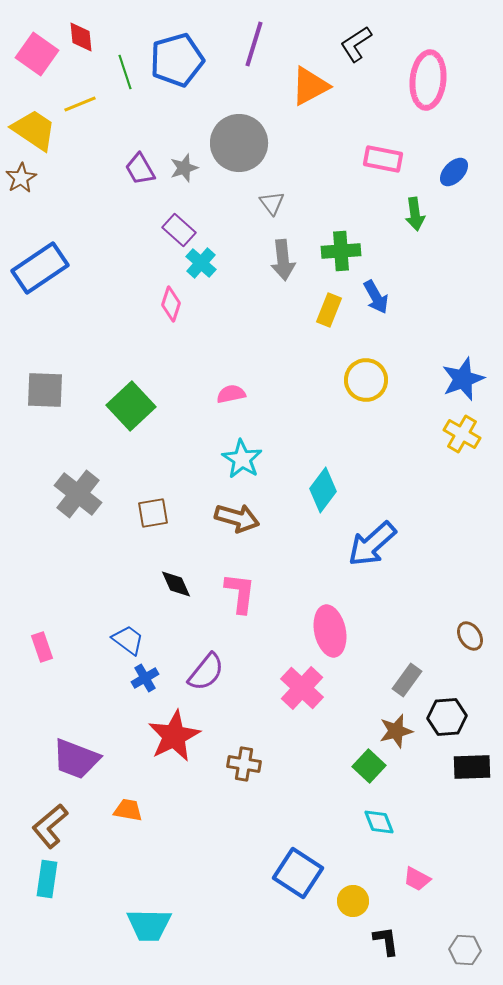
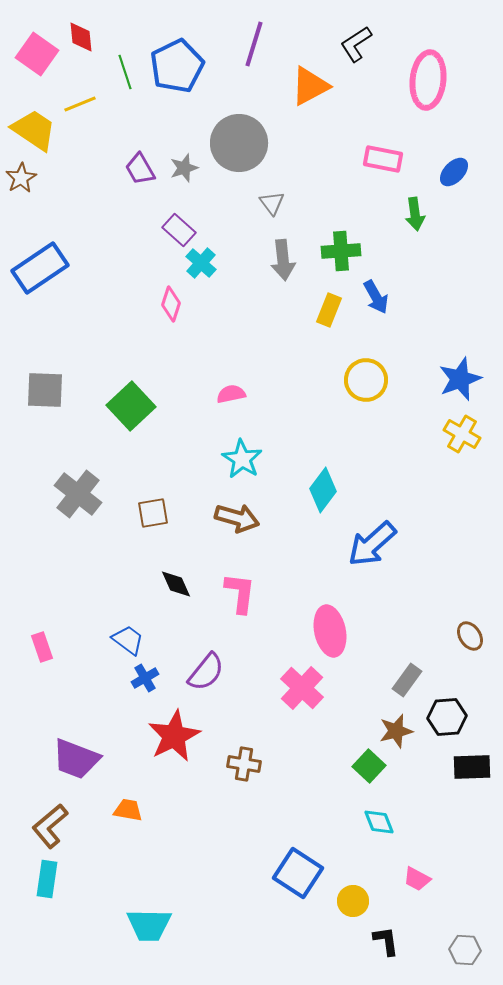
blue pentagon at (177, 60): moved 6 px down; rotated 10 degrees counterclockwise
blue star at (463, 379): moved 3 px left
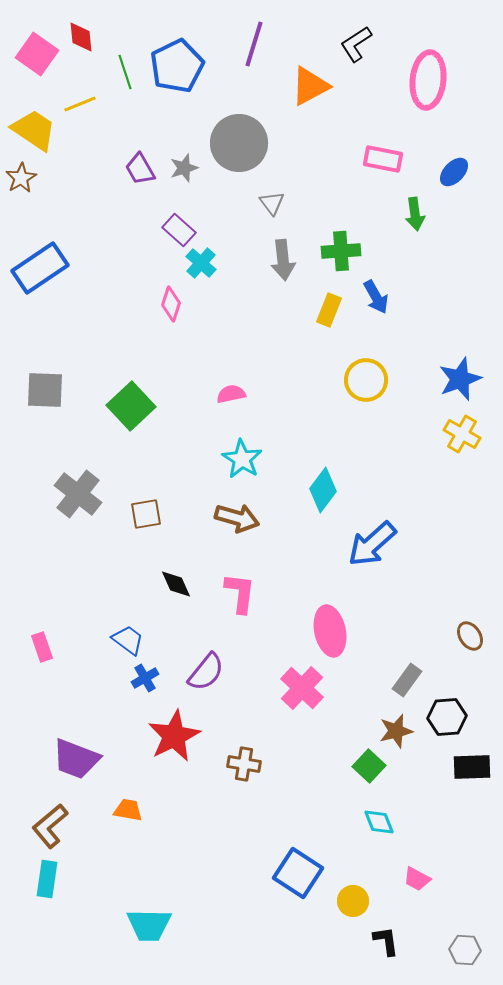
brown square at (153, 513): moved 7 px left, 1 px down
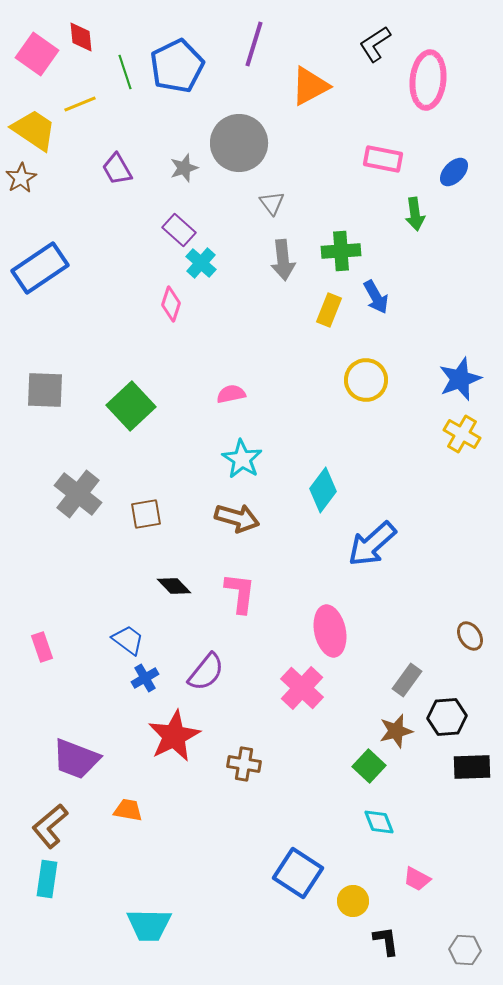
black L-shape at (356, 44): moved 19 px right
purple trapezoid at (140, 169): moved 23 px left
black diamond at (176, 584): moved 2 px left, 2 px down; rotated 20 degrees counterclockwise
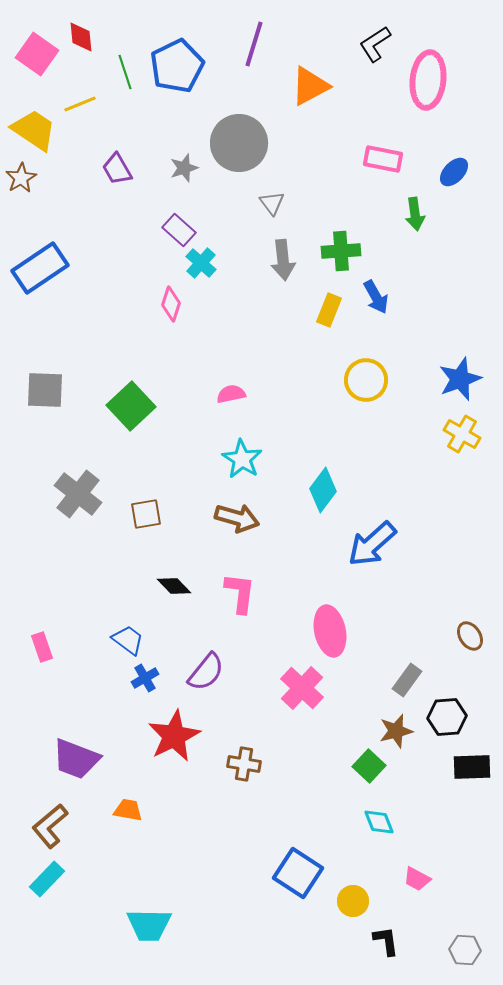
cyan rectangle at (47, 879): rotated 36 degrees clockwise
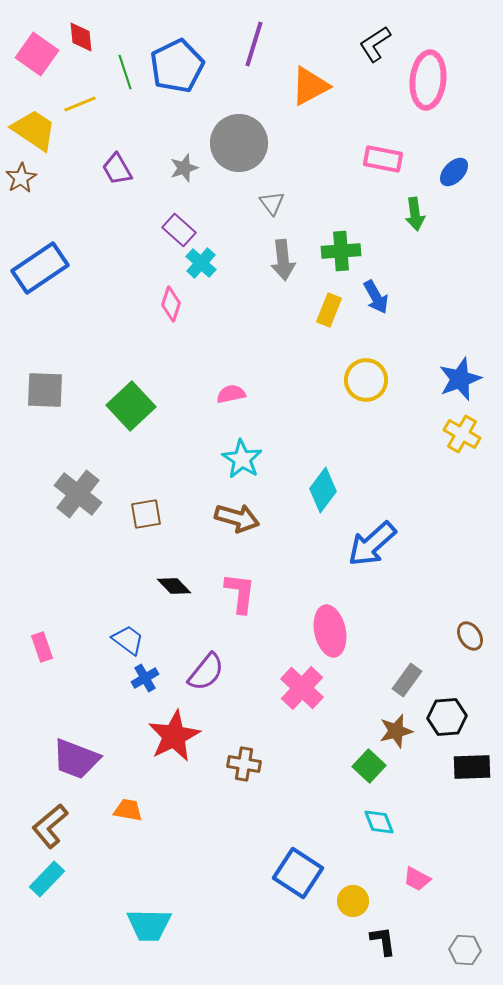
black L-shape at (386, 941): moved 3 px left
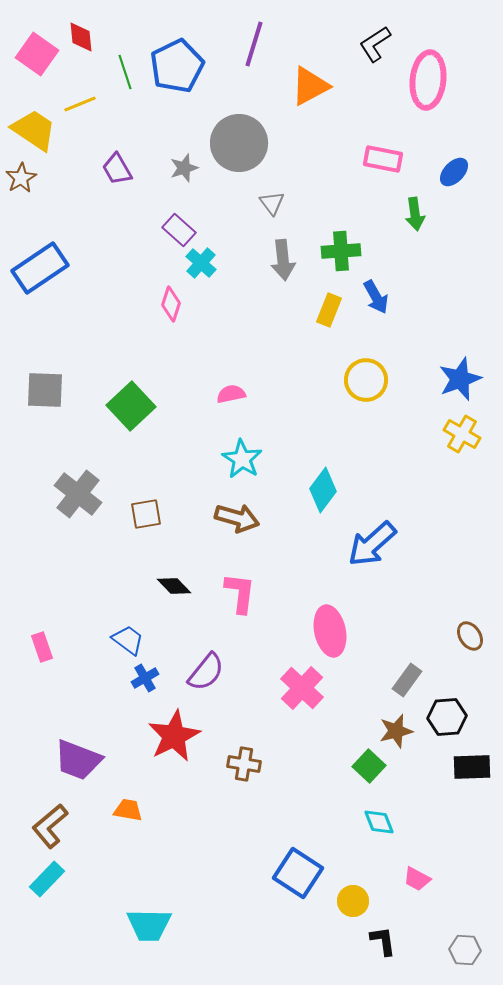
purple trapezoid at (76, 759): moved 2 px right, 1 px down
